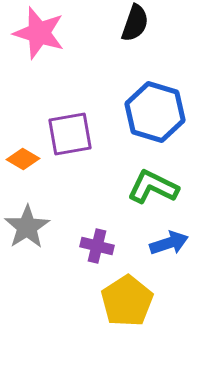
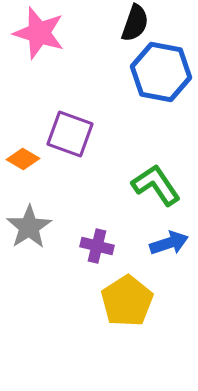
blue hexagon: moved 6 px right, 40 px up; rotated 6 degrees counterclockwise
purple square: rotated 30 degrees clockwise
green L-shape: moved 3 px right, 2 px up; rotated 30 degrees clockwise
gray star: moved 2 px right
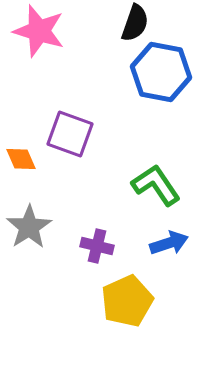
pink star: moved 2 px up
orange diamond: moved 2 px left; rotated 36 degrees clockwise
yellow pentagon: rotated 9 degrees clockwise
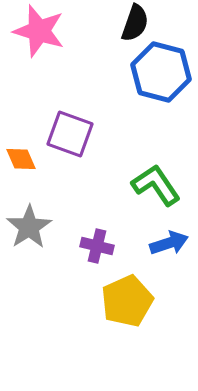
blue hexagon: rotated 4 degrees clockwise
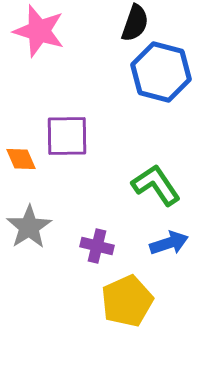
purple square: moved 3 px left, 2 px down; rotated 21 degrees counterclockwise
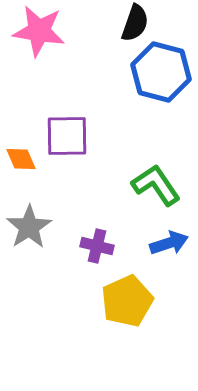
pink star: rotated 8 degrees counterclockwise
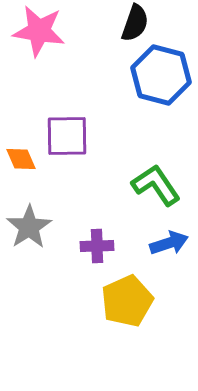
blue hexagon: moved 3 px down
purple cross: rotated 16 degrees counterclockwise
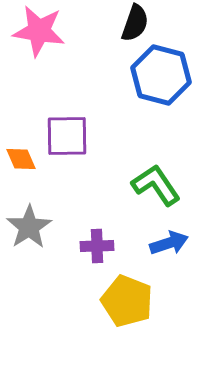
yellow pentagon: rotated 27 degrees counterclockwise
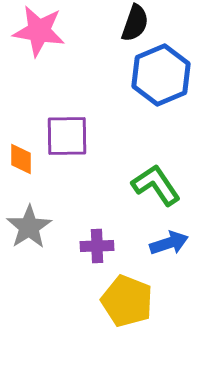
blue hexagon: rotated 22 degrees clockwise
orange diamond: rotated 24 degrees clockwise
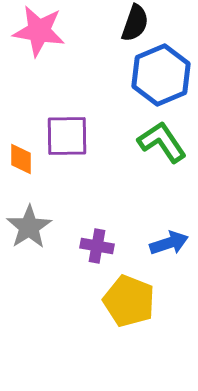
green L-shape: moved 6 px right, 43 px up
purple cross: rotated 12 degrees clockwise
yellow pentagon: moved 2 px right
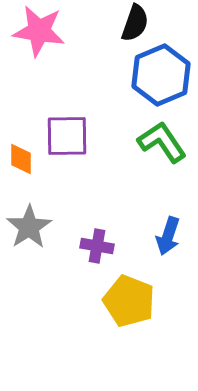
blue arrow: moved 1 px left, 7 px up; rotated 126 degrees clockwise
